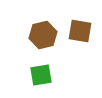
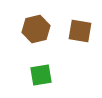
brown hexagon: moved 7 px left, 6 px up
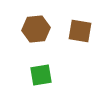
brown hexagon: rotated 8 degrees clockwise
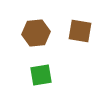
brown hexagon: moved 4 px down
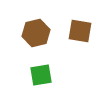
brown hexagon: rotated 8 degrees counterclockwise
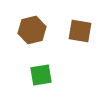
brown hexagon: moved 4 px left, 3 px up
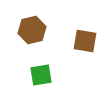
brown square: moved 5 px right, 10 px down
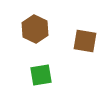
brown hexagon: moved 3 px right, 1 px up; rotated 20 degrees counterclockwise
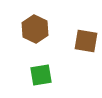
brown square: moved 1 px right
